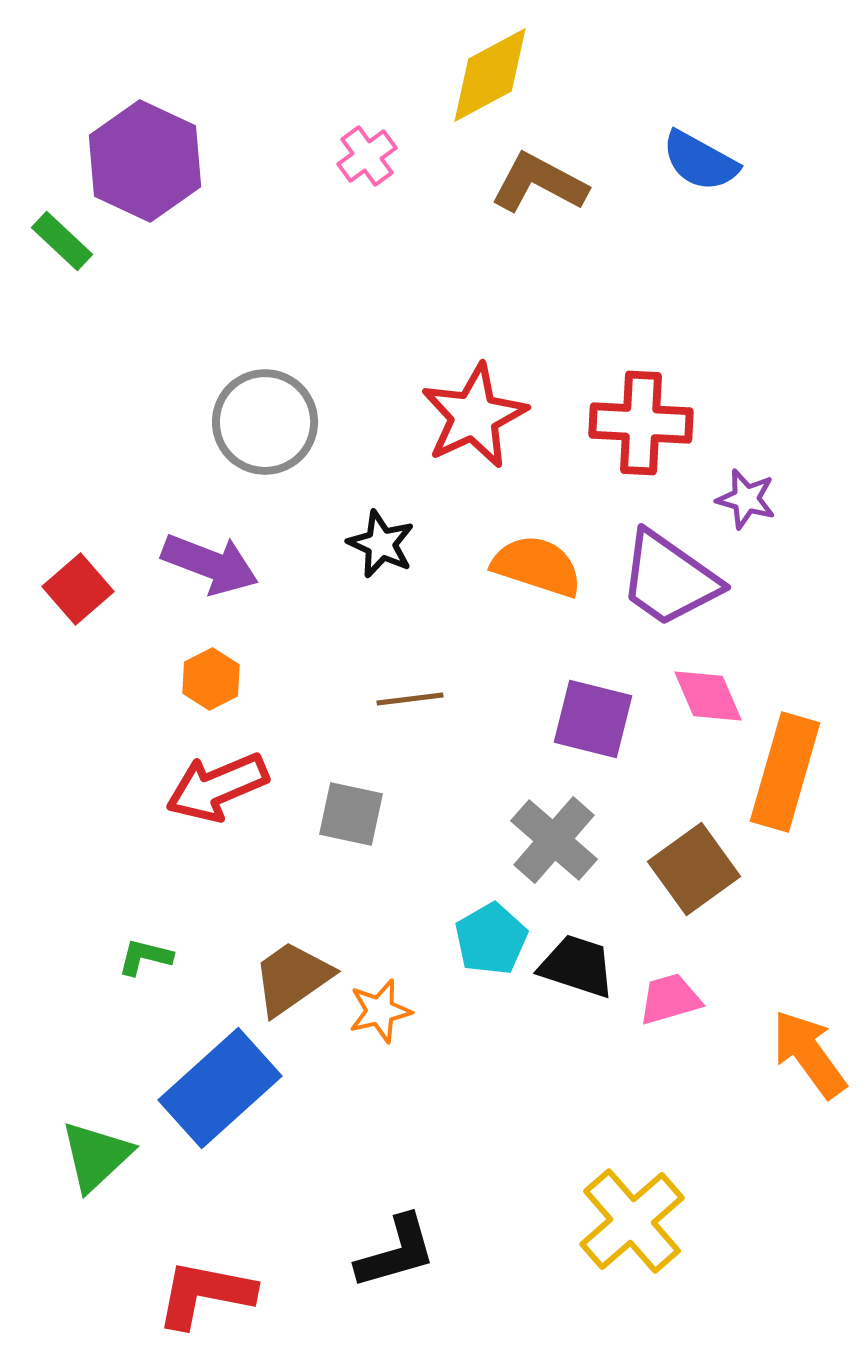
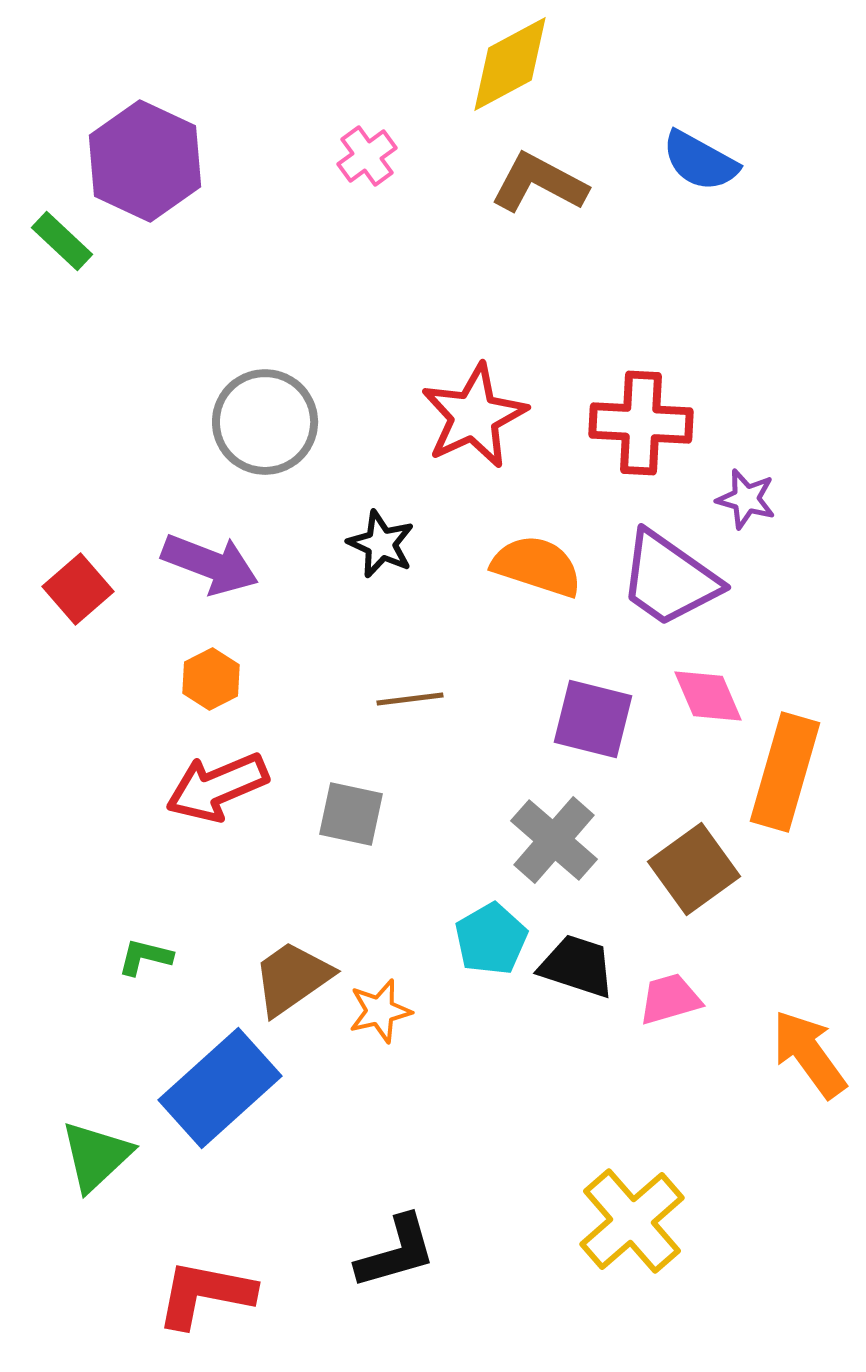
yellow diamond: moved 20 px right, 11 px up
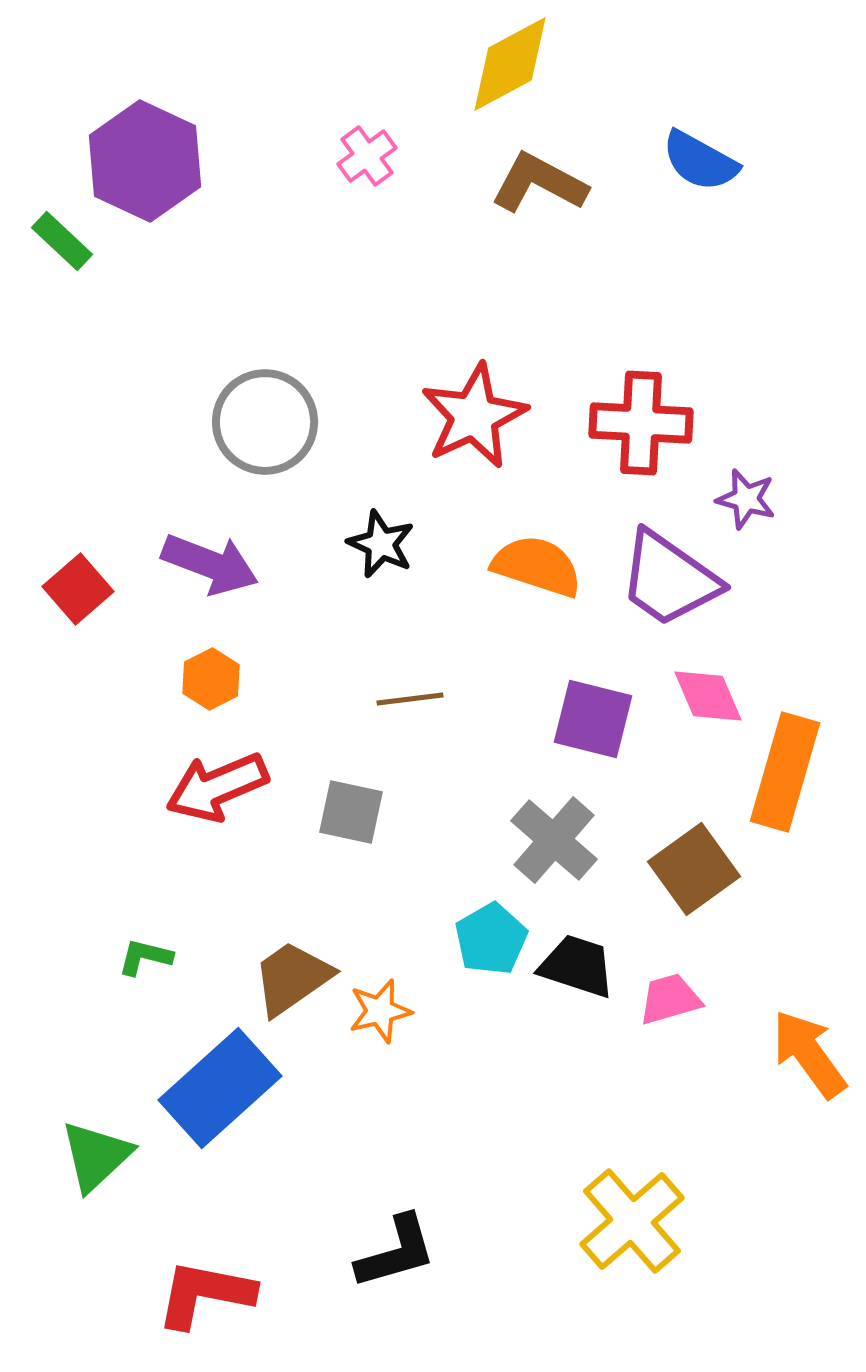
gray square: moved 2 px up
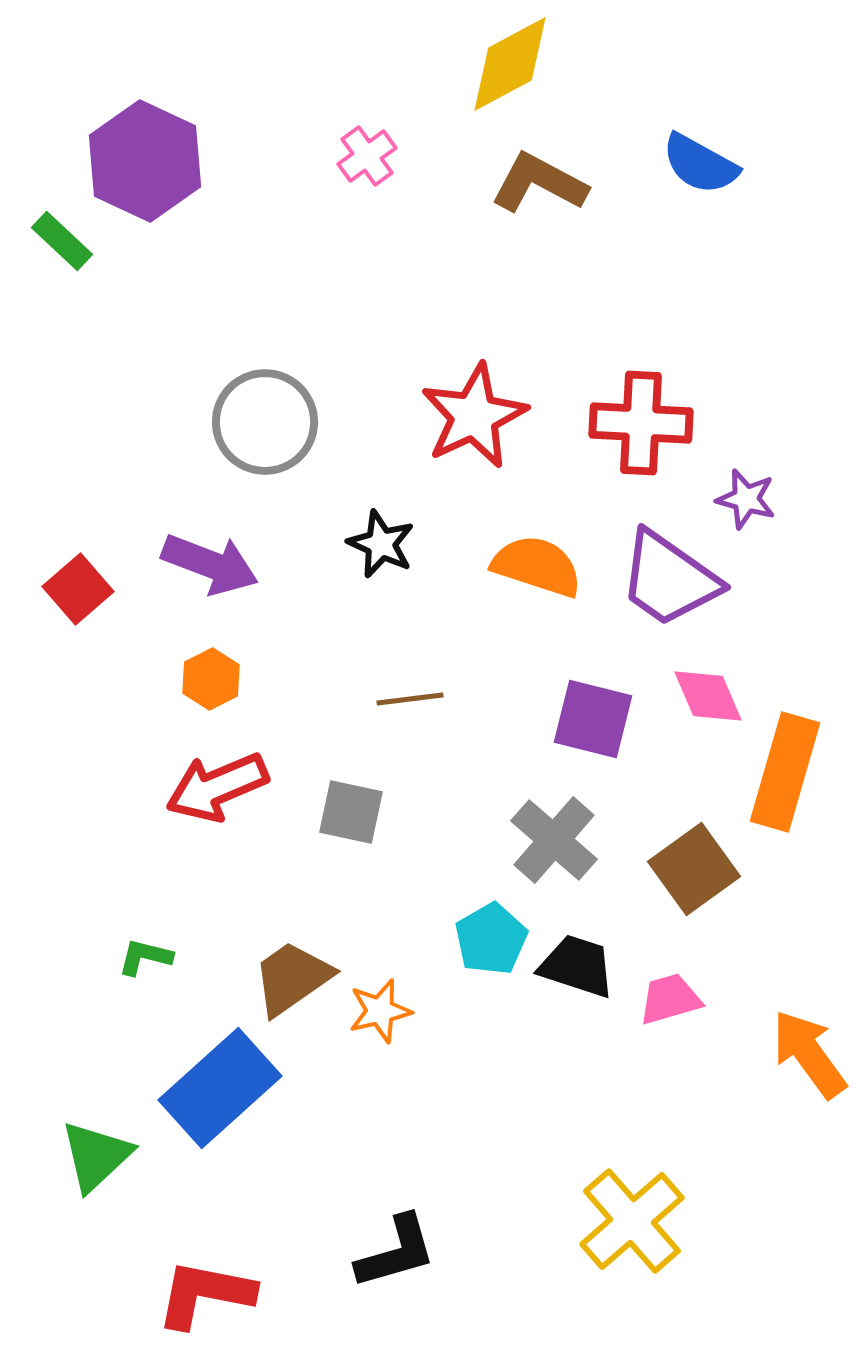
blue semicircle: moved 3 px down
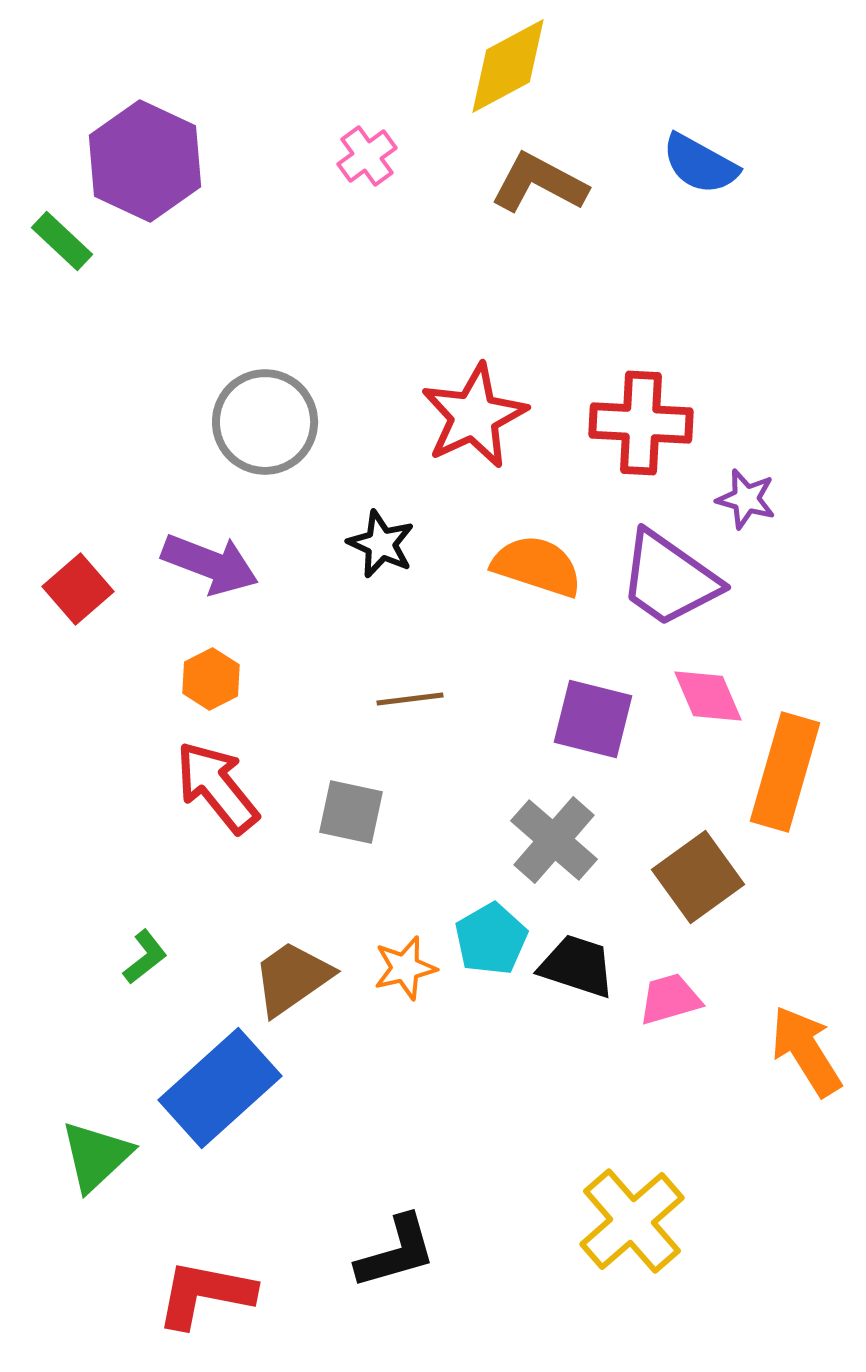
yellow diamond: moved 2 px left, 2 px down
red arrow: rotated 74 degrees clockwise
brown square: moved 4 px right, 8 px down
green L-shape: rotated 128 degrees clockwise
orange star: moved 25 px right, 43 px up
orange arrow: moved 3 px left, 3 px up; rotated 4 degrees clockwise
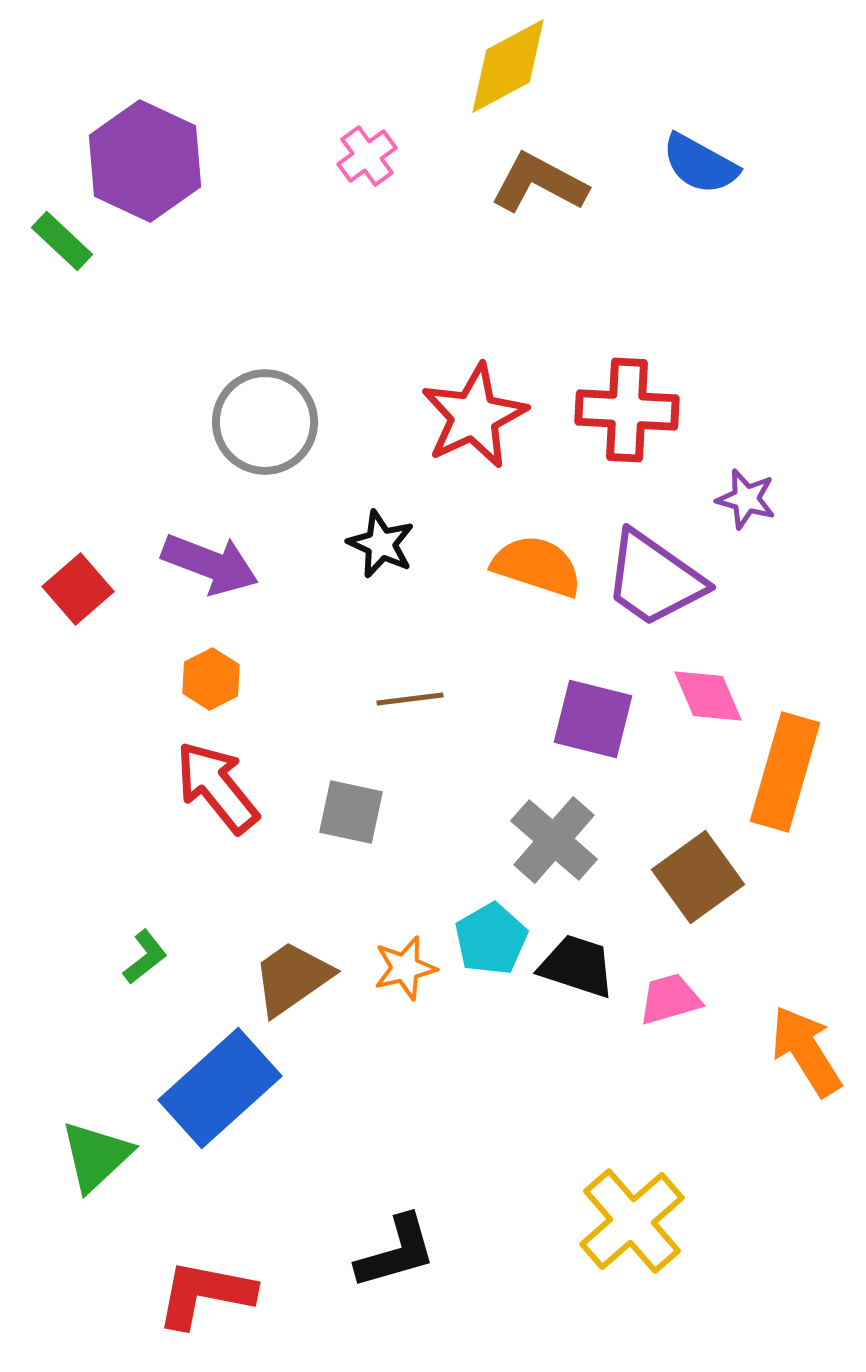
red cross: moved 14 px left, 13 px up
purple trapezoid: moved 15 px left
